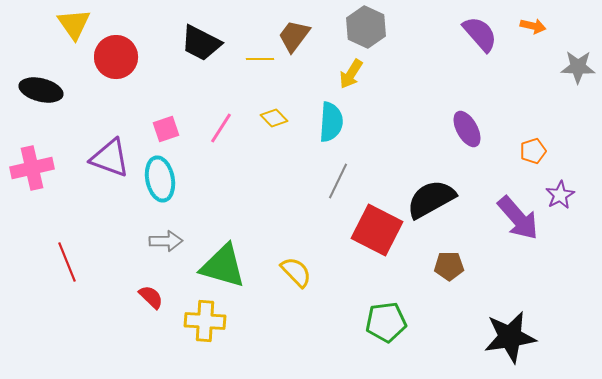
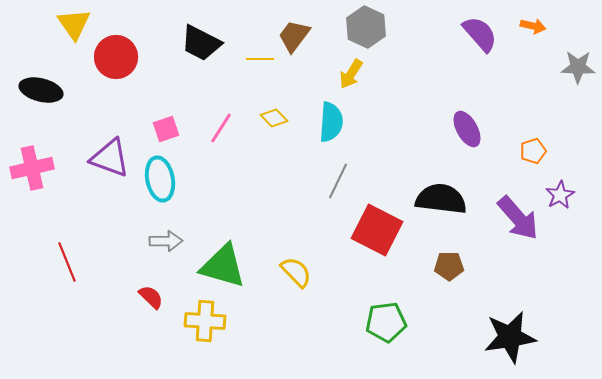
black semicircle: moved 10 px right; rotated 36 degrees clockwise
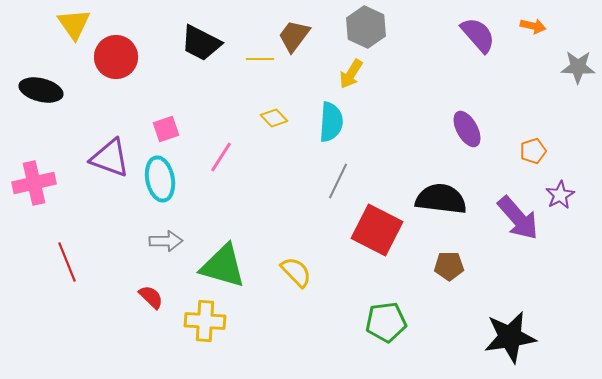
purple semicircle: moved 2 px left, 1 px down
pink line: moved 29 px down
pink cross: moved 2 px right, 15 px down
